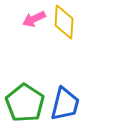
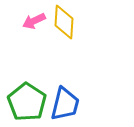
pink arrow: moved 2 px down
green pentagon: moved 2 px right, 1 px up
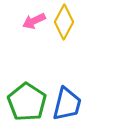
yellow diamond: rotated 24 degrees clockwise
blue trapezoid: moved 2 px right
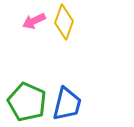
yellow diamond: rotated 8 degrees counterclockwise
green pentagon: rotated 9 degrees counterclockwise
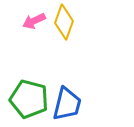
green pentagon: moved 2 px right, 3 px up; rotated 9 degrees counterclockwise
